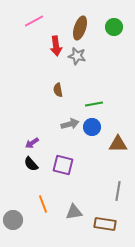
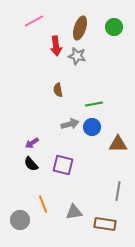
gray circle: moved 7 px right
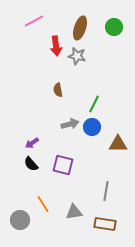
green line: rotated 54 degrees counterclockwise
gray line: moved 12 px left
orange line: rotated 12 degrees counterclockwise
